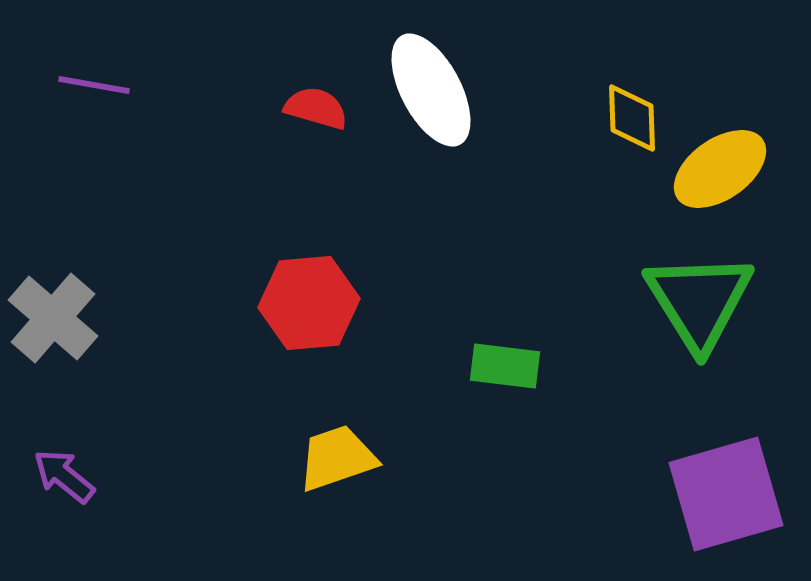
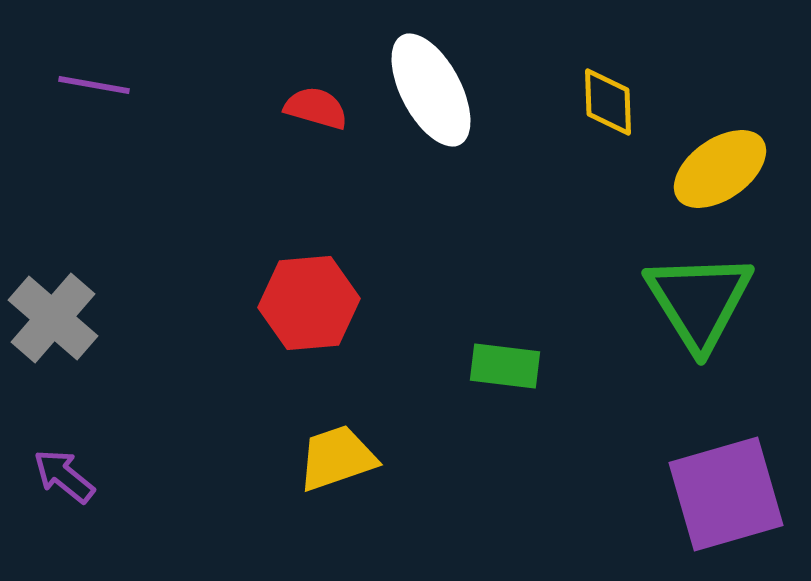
yellow diamond: moved 24 px left, 16 px up
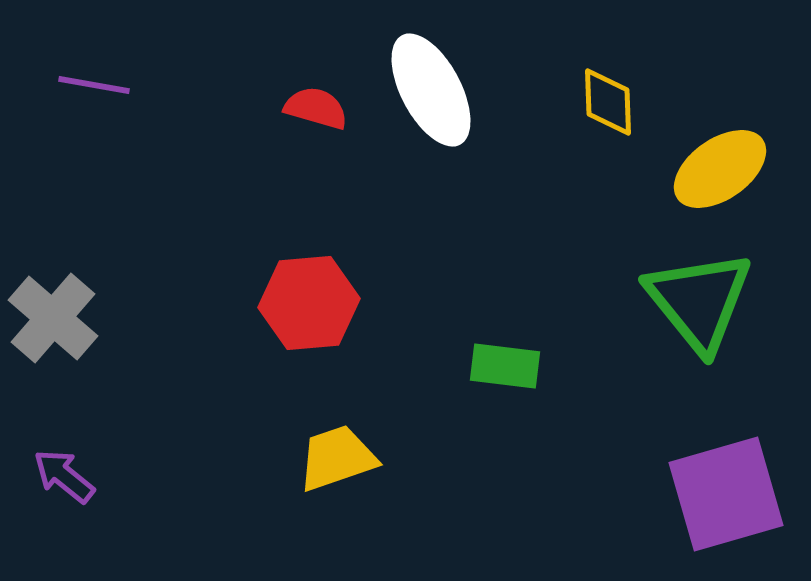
green triangle: rotated 7 degrees counterclockwise
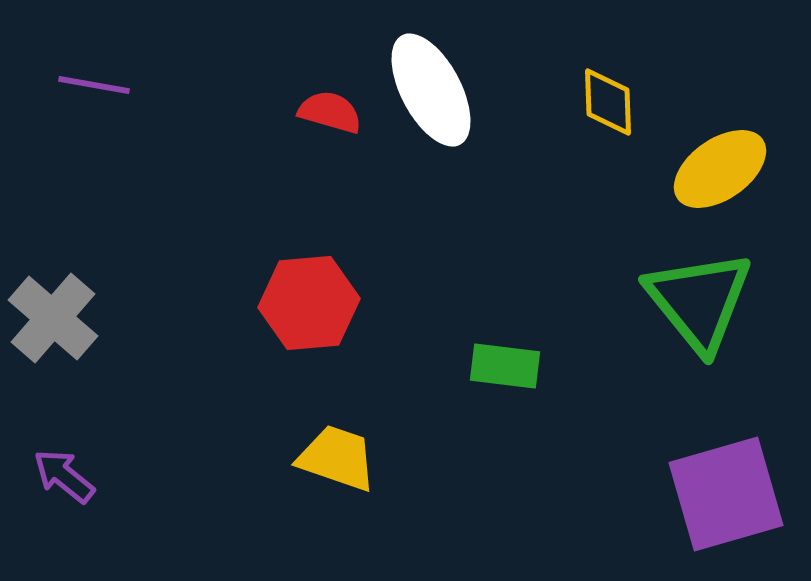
red semicircle: moved 14 px right, 4 px down
yellow trapezoid: rotated 38 degrees clockwise
